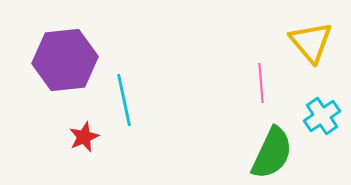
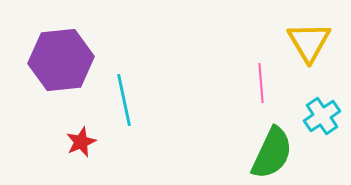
yellow triangle: moved 2 px left; rotated 9 degrees clockwise
purple hexagon: moved 4 px left
red star: moved 3 px left, 5 px down
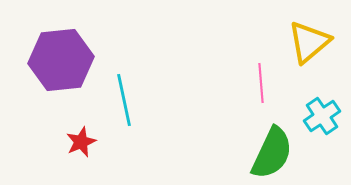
yellow triangle: rotated 21 degrees clockwise
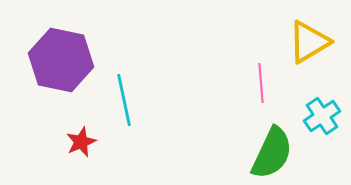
yellow triangle: rotated 9 degrees clockwise
purple hexagon: rotated 18 degrees clockwise
